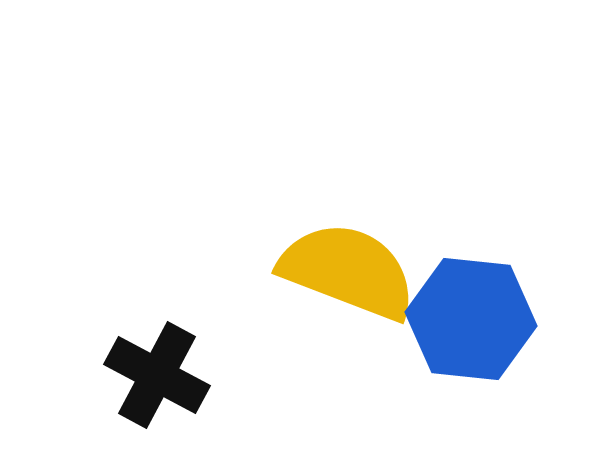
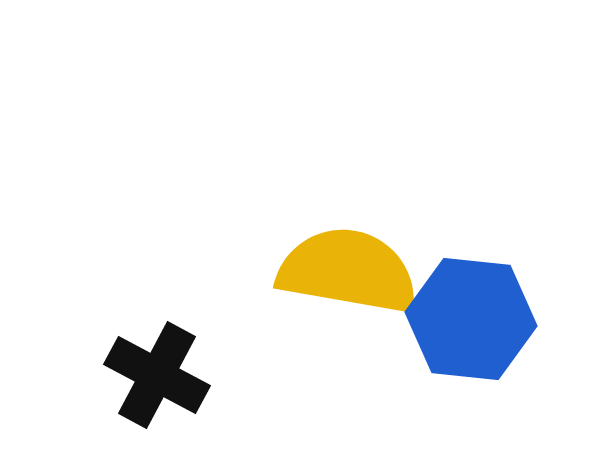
yellow semicircle: rotated 11 degrees counterclockwise
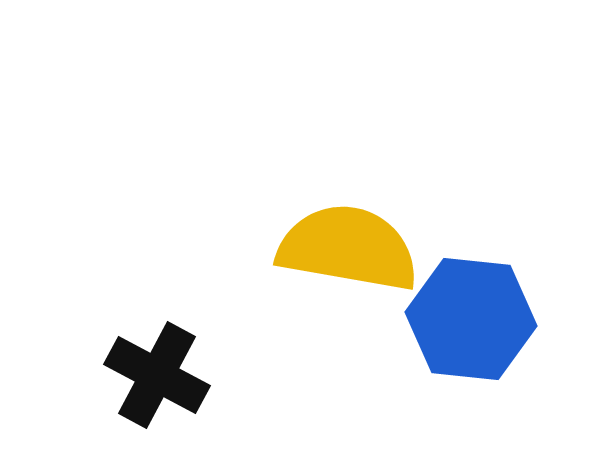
yellow semicircle: moved 23 px up
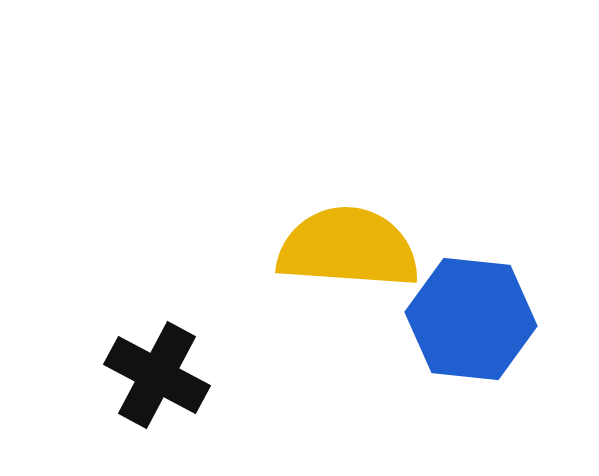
yellow semicircle: rotated 6 degrees counterclockwise
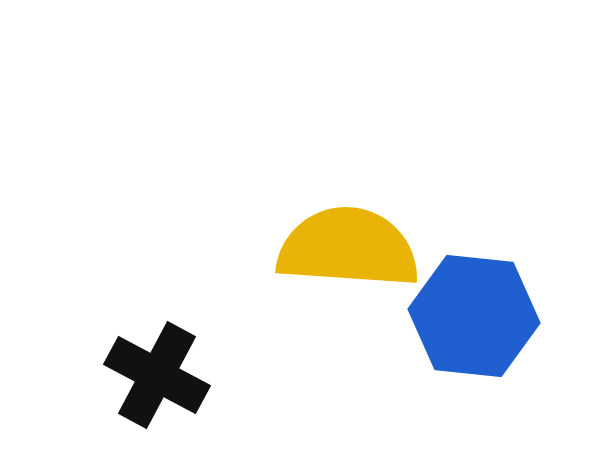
blue hexagon: moved 3 px right, 3 px up
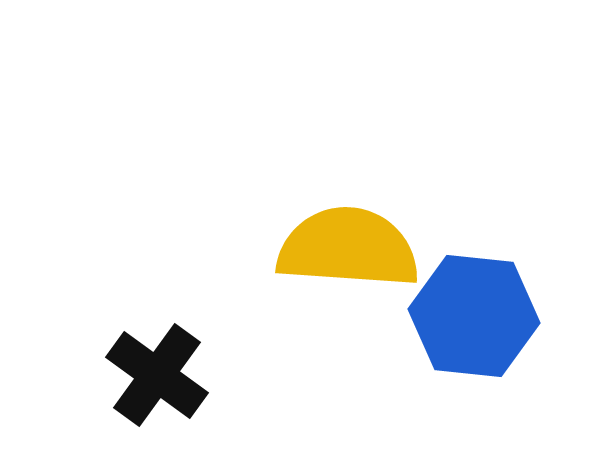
black cross: rotated 8 degrees clockwise
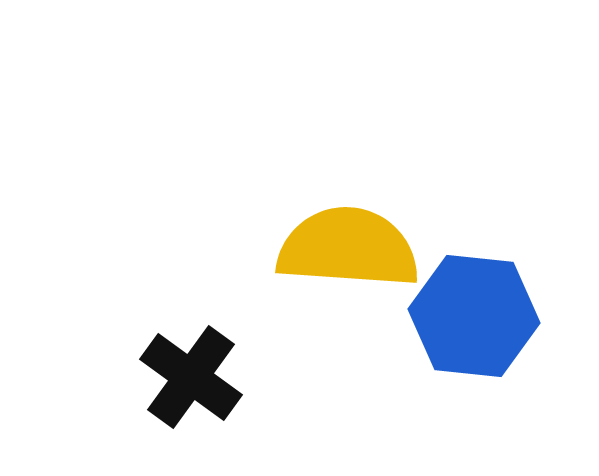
black cross: moved 34 px right, 2 px down
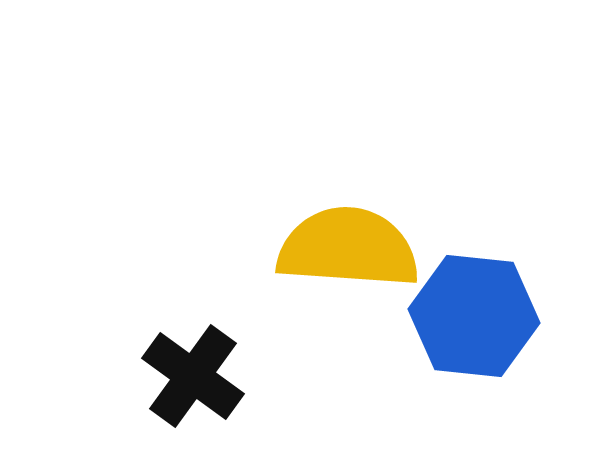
black cross: moved 2 px right, 1 px up
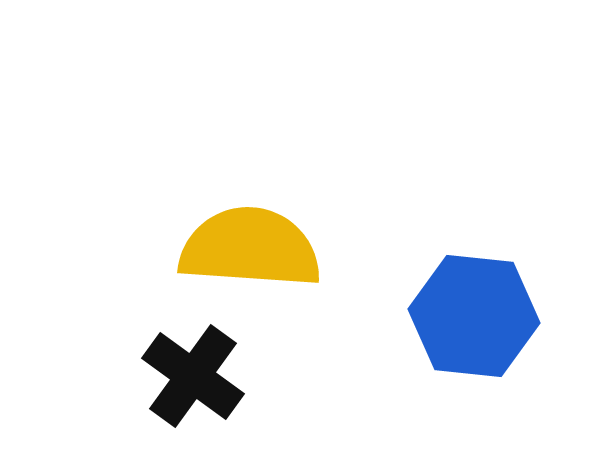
yellow semicircle: moved 98 px left
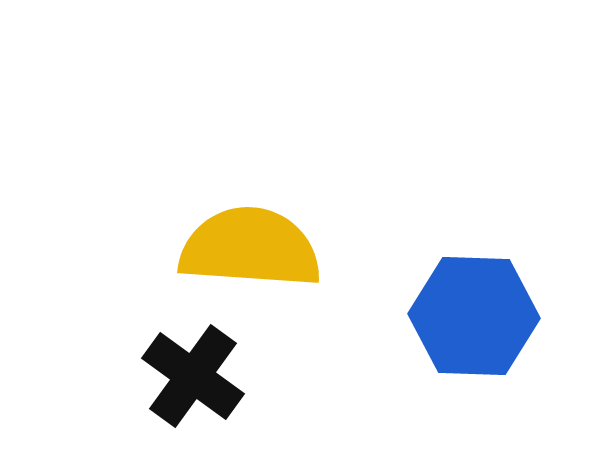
blue hexagon: rotated 4 degrees counterclockwise
